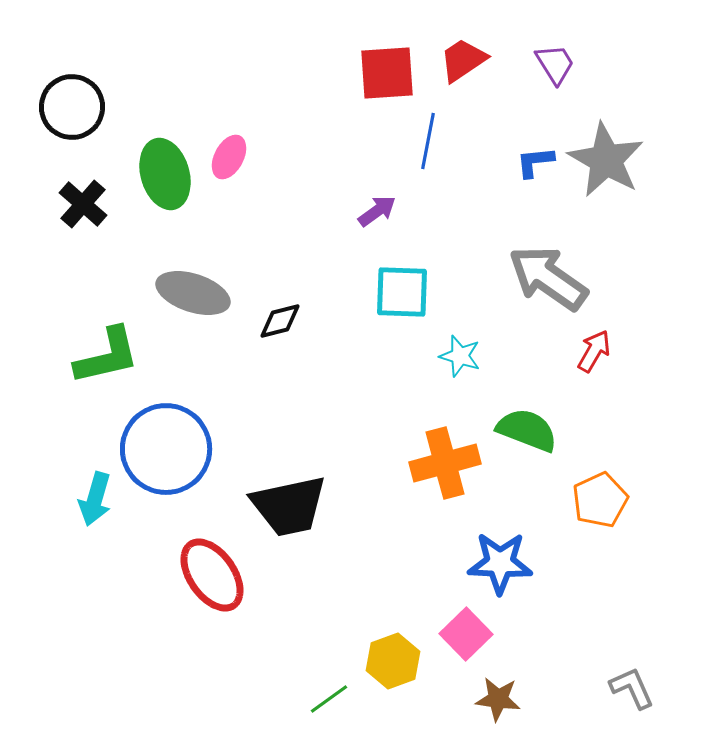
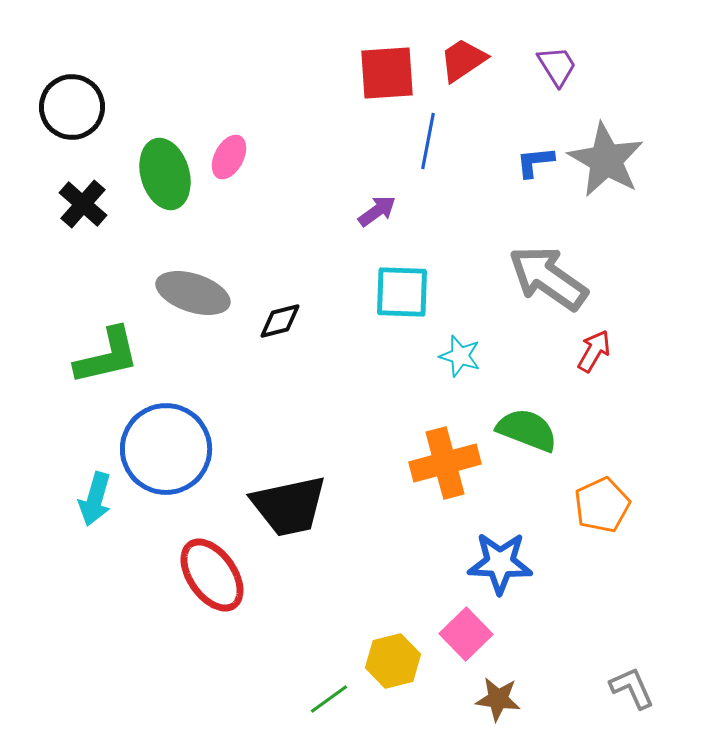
purple trapezoid: moved 2 px right, 2 px down
orange pentagon: moved 2 px right, 5 px down
yellow hexagon: rotated 6 degrees clockwise
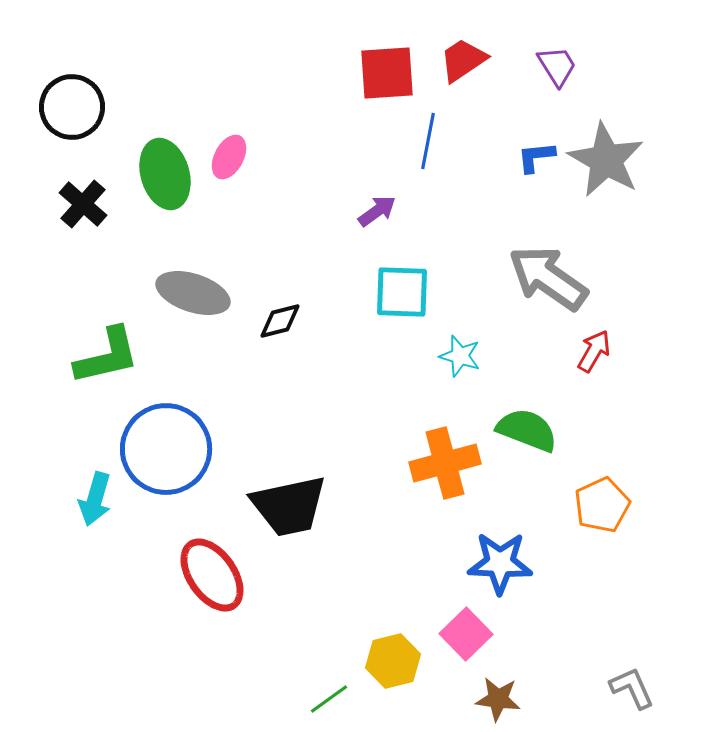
blue L-shape: moved 1 px right, 5 px up
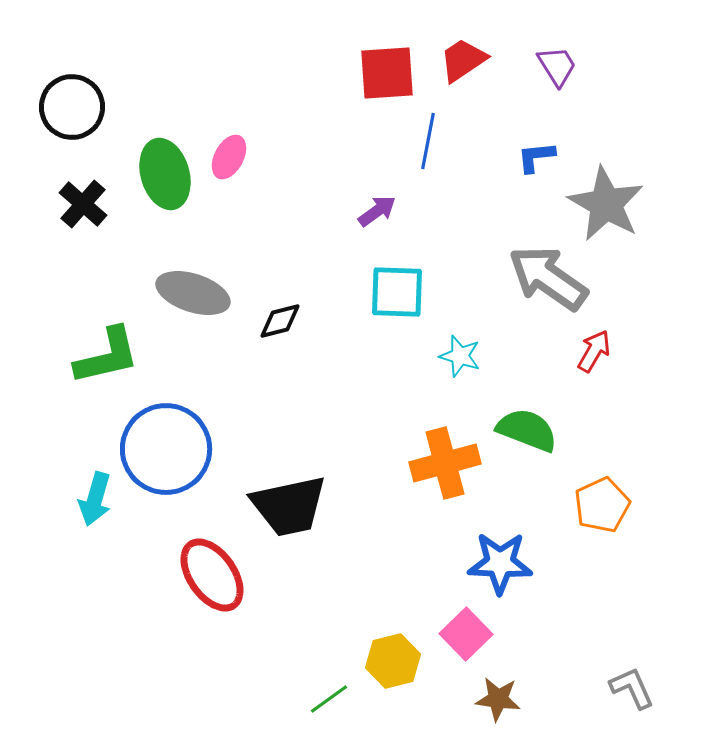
gray star: moved 44 px down
cyan square: moved 5 px left
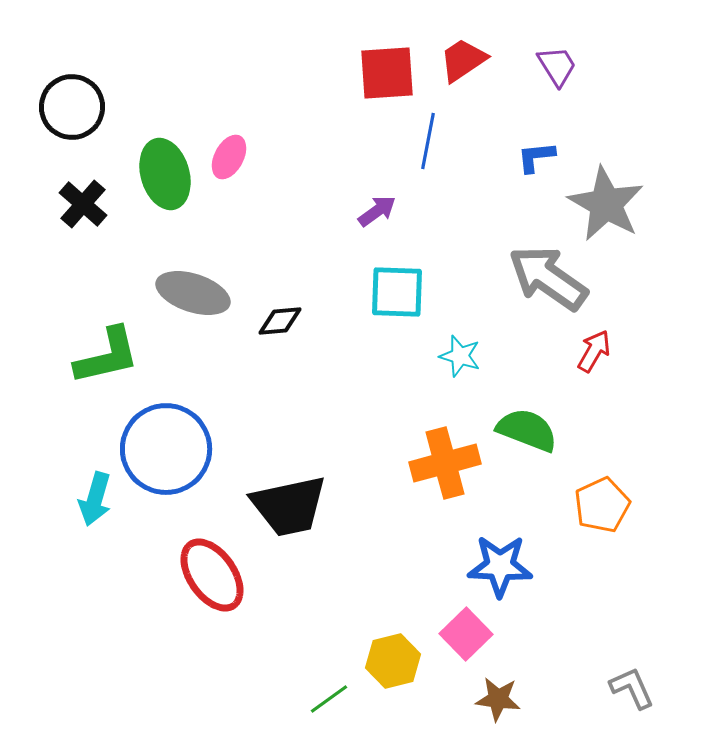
black diamond: rotated 9 degrees clockwise
blue star: moved 3 px down
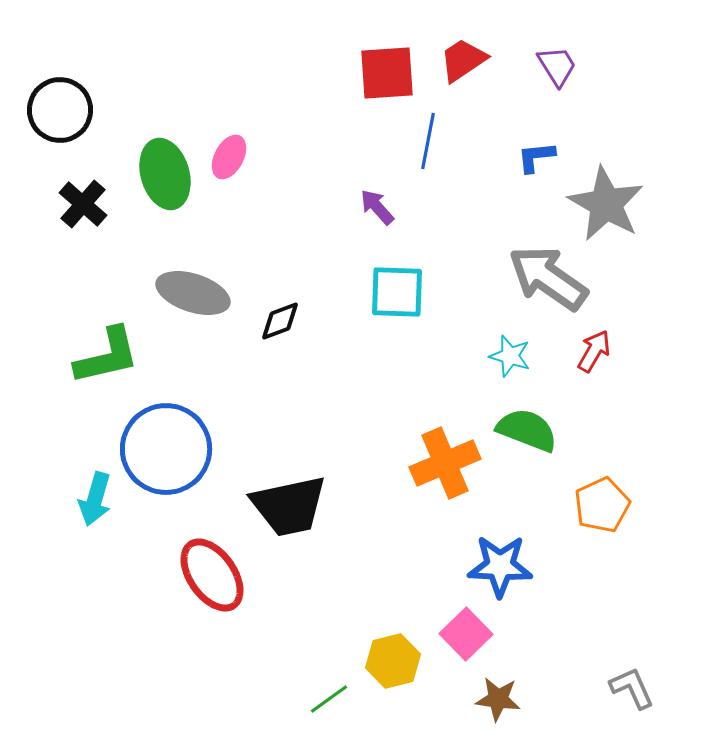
black circle: moved 12 px left, 3 px down
purple arrow: moved 4 px up; rotated 96 degrees counterclockwise
black diamond: rotated 15 degrees counterclockwise
cyan star: moved 50 px right
orange cross: rotated 8 degrees counterclockwise
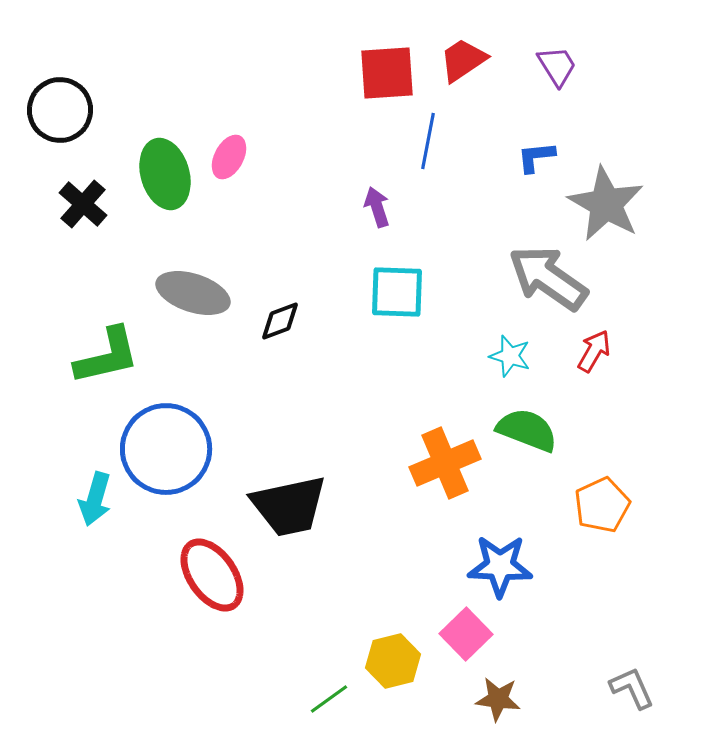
purple arrow: rotated 24 degrees clockwise
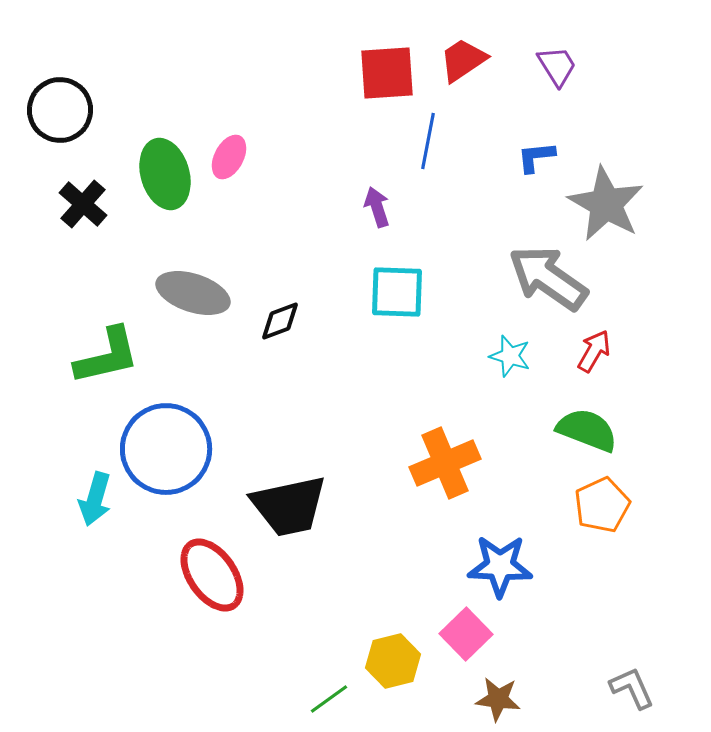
green semicircle: moved 60 px right
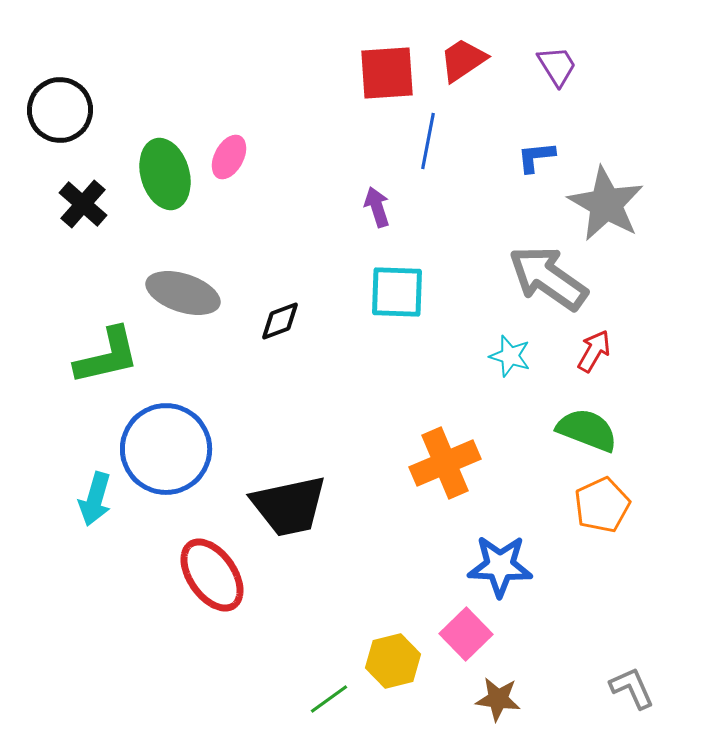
gray ellipse: moved 10 px left
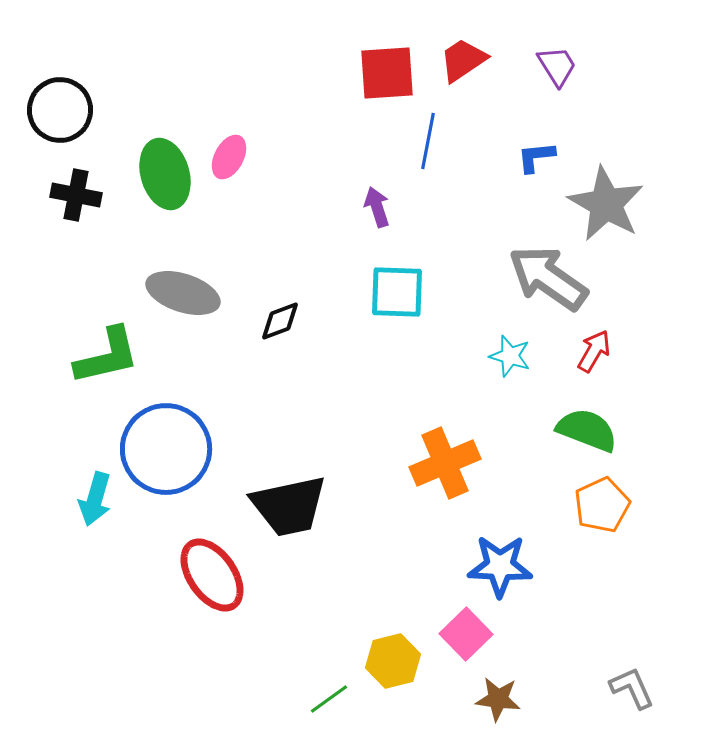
black cross: moved 7 px left, 9 px up; rotated 30 degrees counterclockwise
